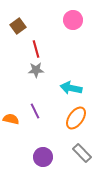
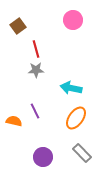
orange semicircle: moved 3 px right, 2 px down
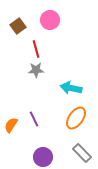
pink circle: moved 23 px left
purple line: moved 1 px left, 8 px down
orange semicircle: moved 3 px left, 4 px down; rotated 70 degrees counterclockwise
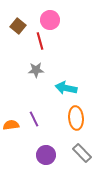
brown square: rotated 14 degrees counterclockwise
red line: moved 4 px right, 8 px up
cyan arrow: moved 5 px left
orange ellipse: rotated 40 degrees counterclockwise
orange semicircle: rotated 49 degrees clockwise
purple circle: moved 3 px right, 2 px up
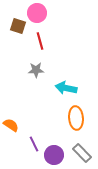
pink circle: moved 13 px left, 7 px up
brown square: rotated 21 degrees counterclockwise
purple line: moved 25 px down
orange semicircle: rotated 42 degrees clockwise
purple circle: moved 8 px right
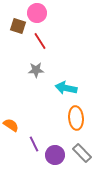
red line: rotated 18 degrees counterclockwise
purple circle: moved 1 px right
